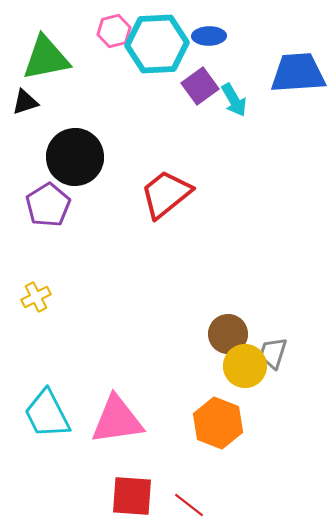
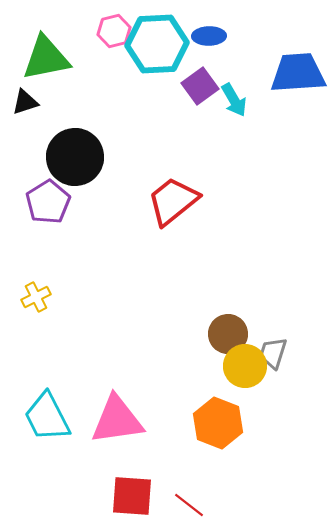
red trapezoid: moved 7 px right, 7 px down
purple pentagon: moved 3 px up
cyan trapezoid: moved 3 px down
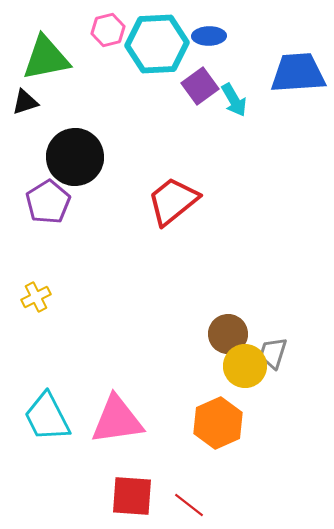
pink hexagon: moved 6 px left, 1 px up
orange hexagon: rotated 15 degrees clockwise
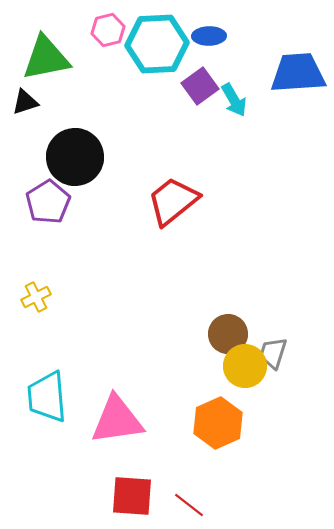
cyan trapezoid: moved 20 px up; rotated 22 degrees clockwise
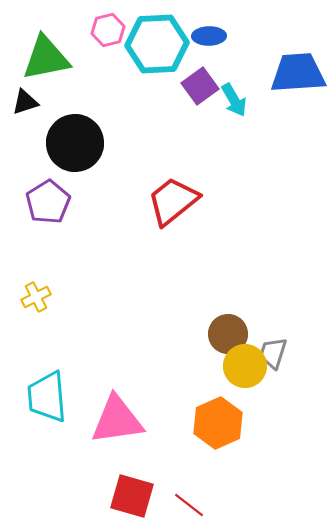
black circle: moved 14 px up
red square: rotated 12 degrees clockwise
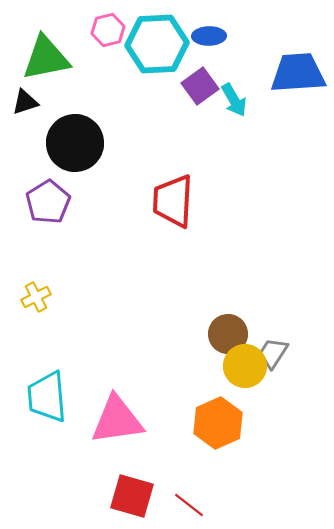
red trapezoid: rotated 48 degrees counterclockwise
gray trapezoid: rotated 16 degrees clockwise
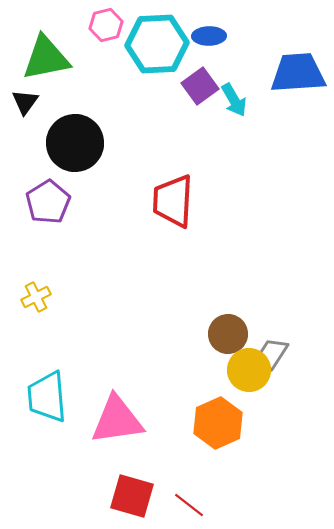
pink hexagon: moved 2 px left, 5 px up
black triangle: rotated 36 degrees counterclockwise
yellow circle: moved 4 px right, 4 px down
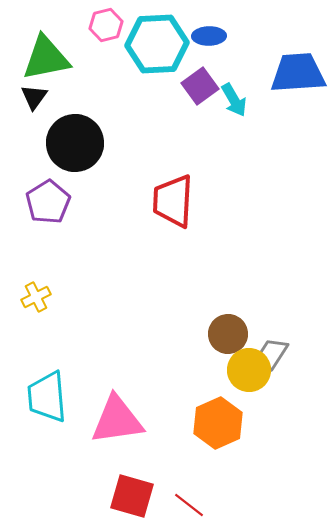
black triangle: moved 9 px right, 5 px up
